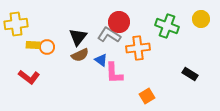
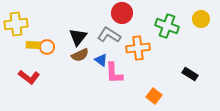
red circle: moved 3 px right, 9 px up
orange square: moved 7 px right; rotated 21 degrees counterclockwise
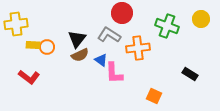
black triangle: moved 1 px left, 2 px down
orange square: rotated 14 degrees counterclockwise
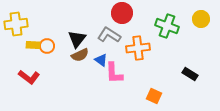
orange circle: moved 1 px up
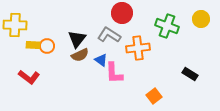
yellow cross: moved 1 px left, 1 px down; rotated 10 degrees clockwise
orange square: rotated 28 degrees clockwise
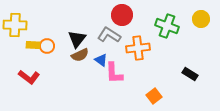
red circle: moved 2 px down
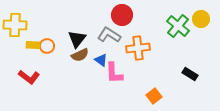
green cross: moved 11 px right; rotated 20 degrees clockwise
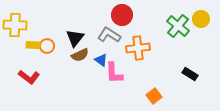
black triangle: moved 2 px left, 1 px up
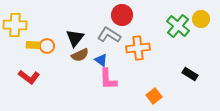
pink L-shape: moved 6 px left, 6 px down
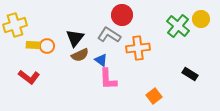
yellow cross: rotated 20 degrees counterclockwise
